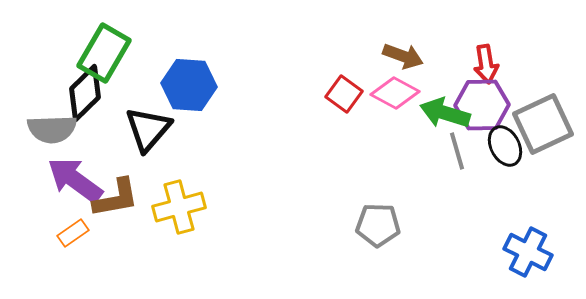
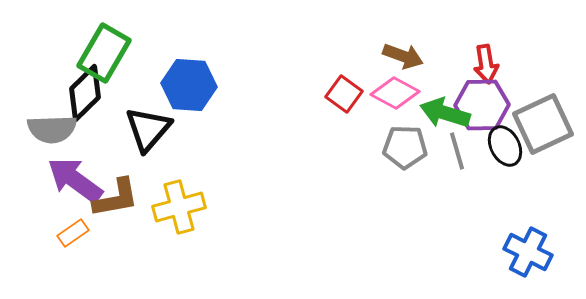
gray pentagon: moved 27 px right, 78 px up
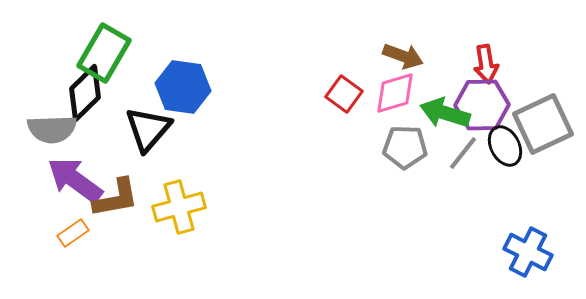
blue hexagon: moved 6 px left, 2 px down; rotated 4 degrees clockwise
pink diamond: rotated 45 degrees counterclockwise
gray line: moved 6 px right, 2 px down; rotated 54 degrees clockwise
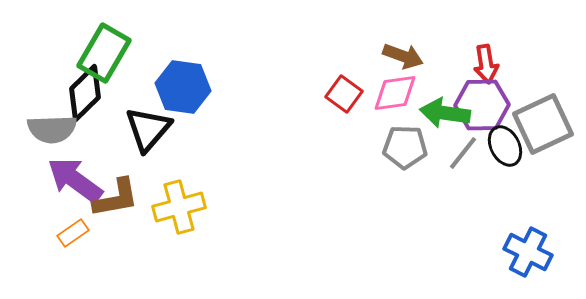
pink diamond: rotated 9 degrees clockwise
green arrow: rotated 9 degrees counterclockwise
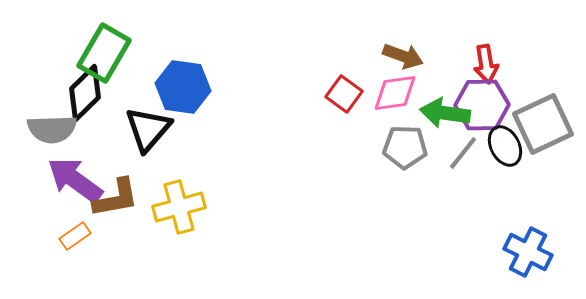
orange rectangle: moved 2 px right, 3 px down
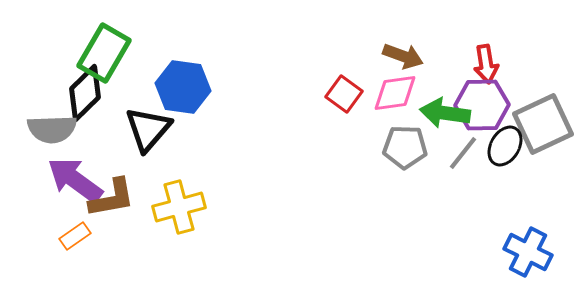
black ellipse: rotated 57 degrees clockwise
brown L-shape: moved 4 px left
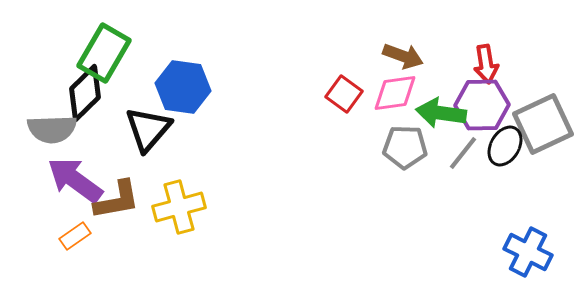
green arrow: moved 4 px left
brown L-shape: moved 5 px right, 2 px down
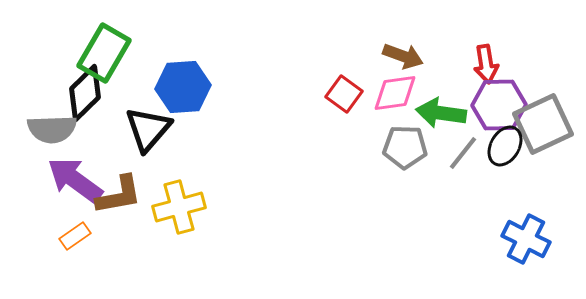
blue hexagon: rotated 12 degrees counterclockwise
purple hexagon: moved 17 px right
brown L-shape: moved 2 px right, 5 px up
blue cross: moved 2 px left, 13 px up
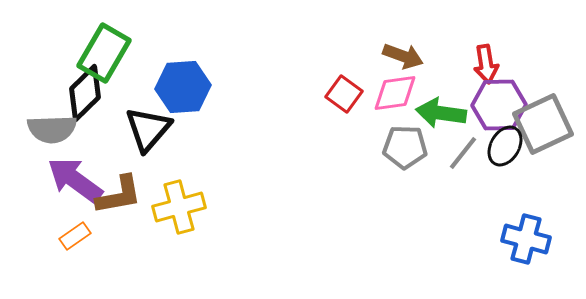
blue cross: rotated 12 degrees counterclockwise
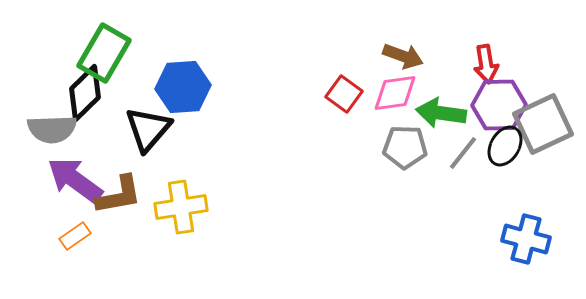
yellow cross: moved 2 px right; rotated 6 degrees clockwise
